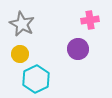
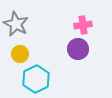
pink cross: moved 7 px left, 5 px down
gray star: moved 6 px left
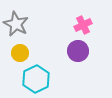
pink cross: rotated 18 degrees counterclockwise
purple circle: moved 2 px down
yellow circle: moved 1 px up
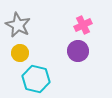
gray star: moved 2 px right, 1 px down
cyan hexagon: rotated 20 degrees counterclockwise
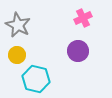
pink cross: moved 7 px up
yellow circle: moved 3 px left, 2 px down
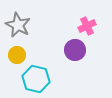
pink cross: moved 4 px right, 8 px down
purple circle: moved 3 px left, 1 px up
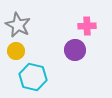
pink cross: rotated 24 degrees clockwise
yellow circle: moved 1 px left, 4 px up
cyan hexagon: moved 3 px left, 2 px up
